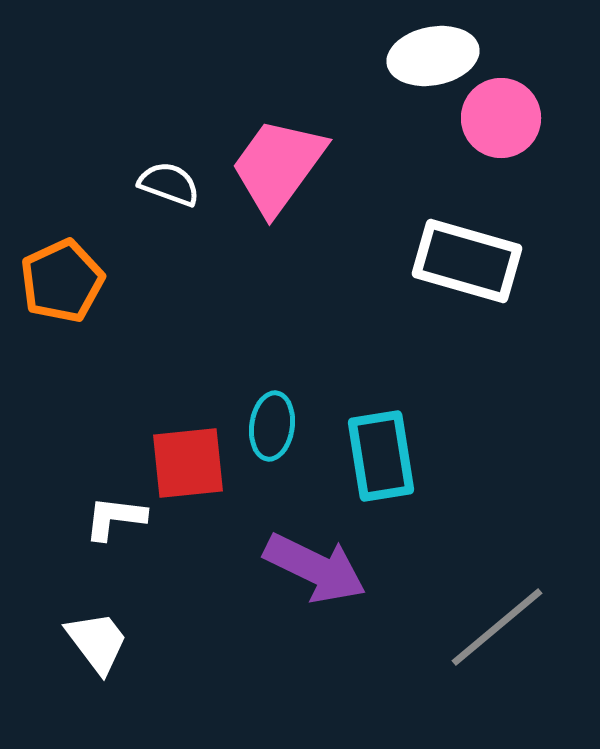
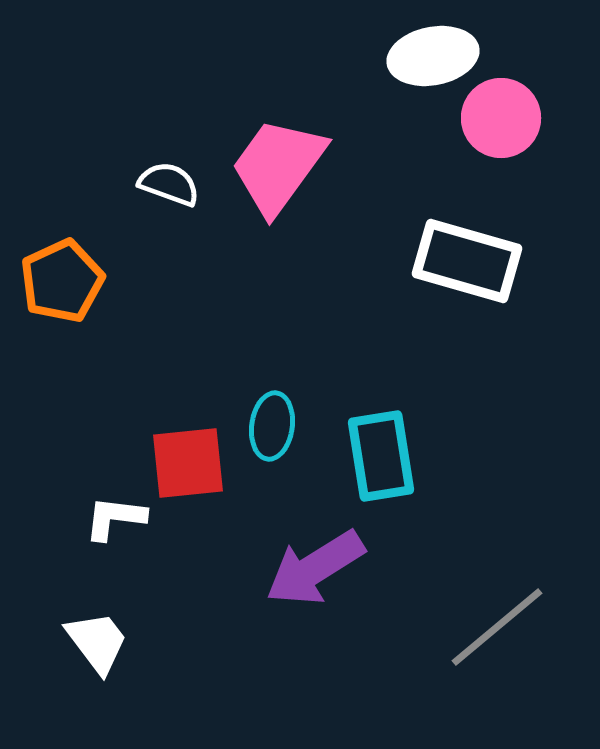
purple arrow: rotated 122 degrees clockwise
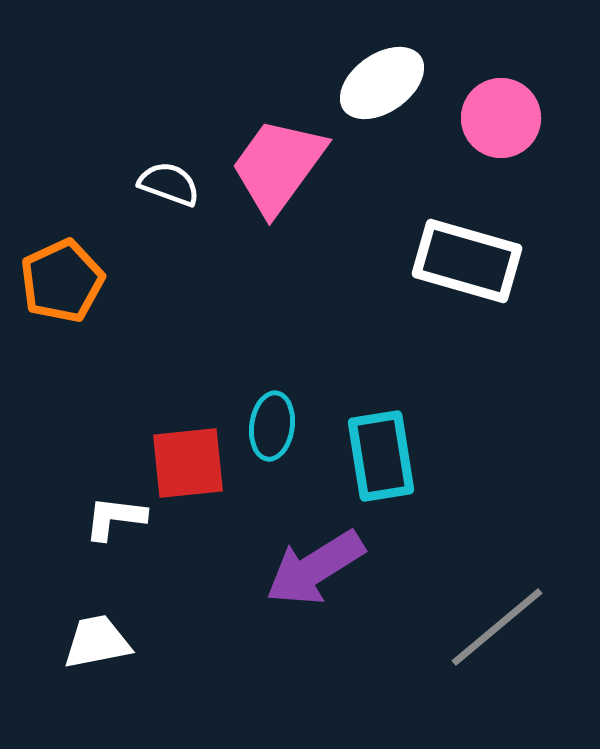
white ellipse: moved 51 px left, 27 px down; rotated 24 degrees counterclockwise
white trapezoid: rotated 64 degrees counterclockwise
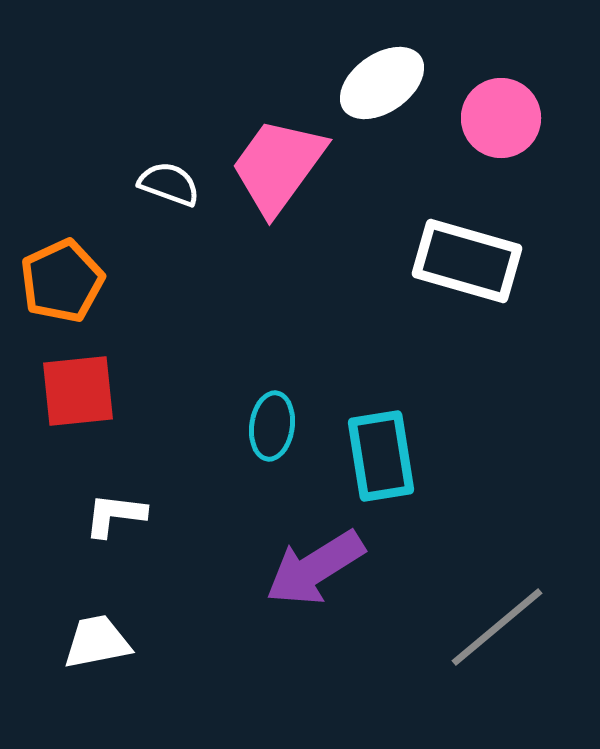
red square: moved 110 px left, 72 px up
white L-shape: moved 3 px up
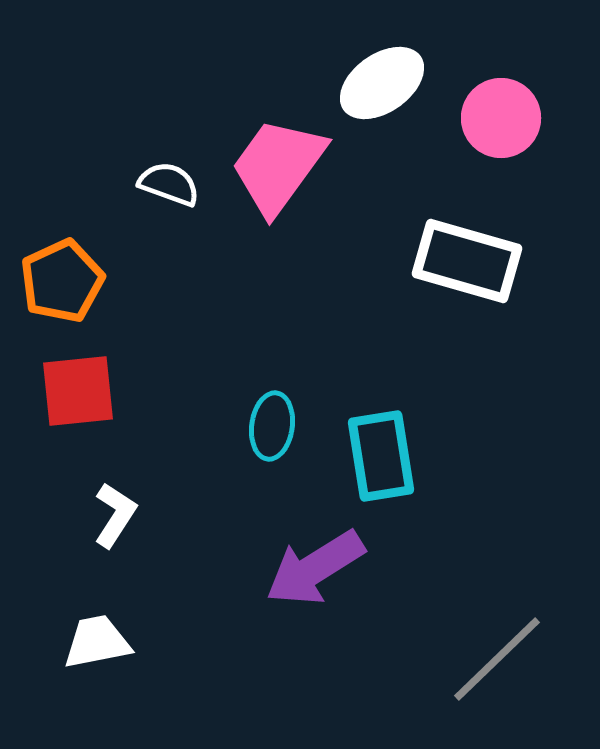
white L-shape: rotated 116 degrees clockwise
gray line: moved 32 px down; rotated 4 degrees counterclockwise
